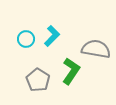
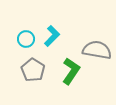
gray semicircle: moved 1 px right, 1 px down
gray pentagon: moved 5 px left, 10 px up
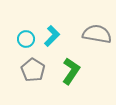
gray semicircle: moved 16 px up
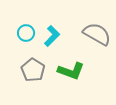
gray semicircle: rotated 20 degrees clockwise
cyan circle: moved 6 px up
green L-shape: rotated 76 degrees clockwise
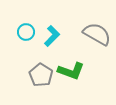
cyan circle: moved 1 px up
gray pentagon: moved 8 px right, 5 px down
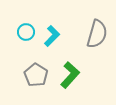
gray semicircle: rotated 76 degrees clockwise
green L-shape: moved 1 px left, 4 px down; rotated 68 degrees counterclockwise
gray pentagon: moved 5 px left
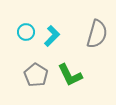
green L-shape: rotated 112 degrees clockwise
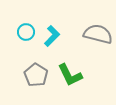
gray semicircle: moved 1 px right; rotated 92 degrees counterclockwise
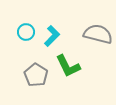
green L-shape: moved 2 px left, 9 px up
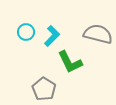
green L-shape: moved 2 px right, 4 px up
gray pentagon: moved 8 px right, 14 px down
